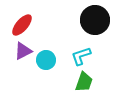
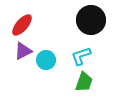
black circle: moved 4 px left
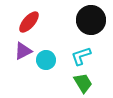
red ellipse: moved 7 px right, 3 px up
green trapezoid: moved 1 px left, 1 px down; rotated 50 degrees counterclockwise
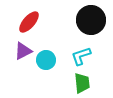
green trapezoid: moved 1 px left; rotated 25 degrees clockwise
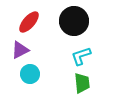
black circle: moved 17 px left, 1 px down
purple triangle: moved 3 px left, 1 px up
cyan circle: moved 16 px left, 14 px down
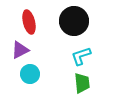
red ellipse: rotated 55 degrees counterclockwise
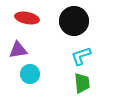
red ellipse: moved 2 px left, 4 px up; rotated 65 degrees counterclockwise
purple triangle: moved 2 px left; rotated 18 degrees clockwise
